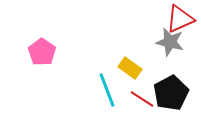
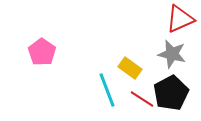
gray star: moved 2 px right, 12 px down
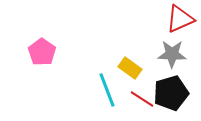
gray star: rotated 12 degrees counterclockwise
black pentagon: rotated 12 degrees clockwise
